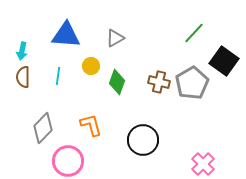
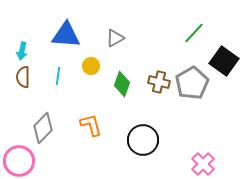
green diamond: moved 5 px right, 2 px down
pink circle: moved 49 px left
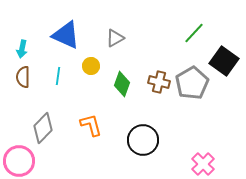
blue triangle: rotated 20 degrees clockwise
cyan arrow: moved 2 px up
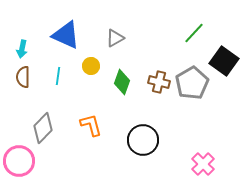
green diamond: moved 2 px up
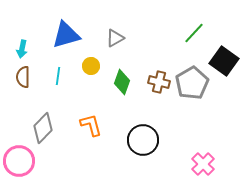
blue triangle: rotated 40 degrees counterclockwise
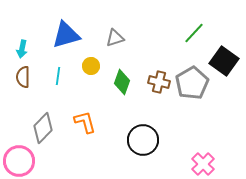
gray triangle: rotated 12 degrees clockwise
orange L-shape: moved 6 px left, 3 px up
